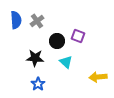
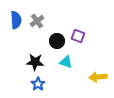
black star: moved 4 px down
cyan triangle: rotated 24 degrees counterclockwise
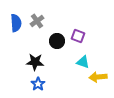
blue semicircle: moved 3 px down
cyan triangle: moved 17 px right
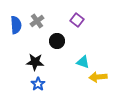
blue semicircle: moved 2 px down
purple square: moved 1 px left, 16 px up; rotated 16 degrees clockwise
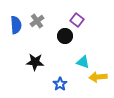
black circle: moved 8 px right, 5 px up
blue star: moved 22 px right
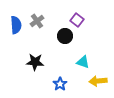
yellow arrow: moved 4 px down
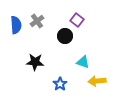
yellow arrow: moved 1 px left
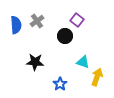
yellow arrow: moved 4 px up; rotated 114 degrees clockwise
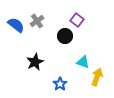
blue semicircle: rotated 48 degrees counterclockwise
black star: rotated 30 degrees counterclockwise
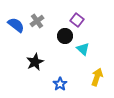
cyan triangle: moved 13 px up; rotated 24 degrees clockwise
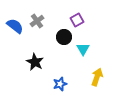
purple square: rotated 24 degrees clockwise
blue semicircle: moved 1 px left, 1 px down
black circle: moved 1 px left, 1 px down
cyan triangle: rotated 16 degrees clockwise
black star: rotated 18 degrees counterclockwise
blue star: rotated 16 degrees clockwise
